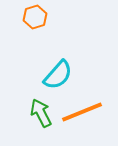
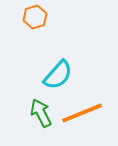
orange line: moved 1 px down
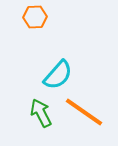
orange hexagon: rotated 15 degrees clockwise
orange line: moved 2 px right, 1 px up; rotated 57 degrees clockwise
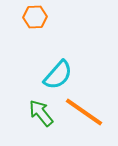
green arrow: rotated 12 degrees counterclockwise
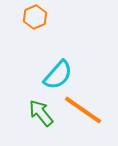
orange hexagon: rotated 20 degrees counterclockwise
orange line: moved 1 px left, 2 px up
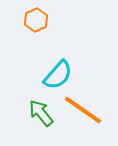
orange hexagon: moved 1 px right, 3 px down
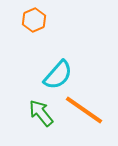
orange hexagon: moved 2 px left
orange line: moved 1 px right
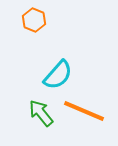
orange hexagon: rotated 15 degrees counterclockwise
orange line: moved 1 px down; rotated 12 degrees counterclockwise
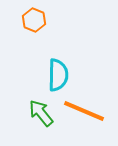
cyan semicircle: rotated 40 degrees counterclockwise
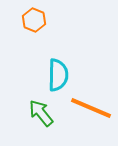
orange line: moved 7 px right, 3 px up
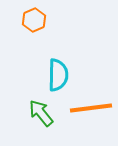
orange hexagon: rotated 15 degrees clockwise
orange line: rotated 30 degrees counterclockwise
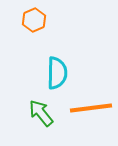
cyan semicircle: moved 1 px left, 2 px up
